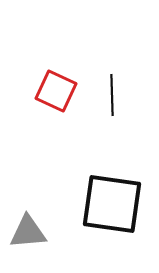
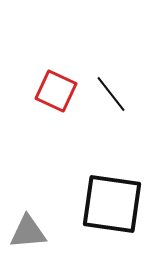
black line: moved 1 px left, 1 px up; rotated 36 degrees counterclockwise
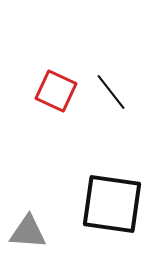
black line: moved 2 px up
gray triangle: rotated 9 degrees clockwise
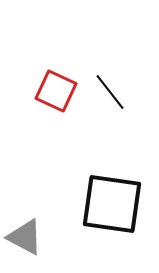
black line: moved 1 px left
gray triangle: moved 3 px left, 5 px down; rotated 24 degrees clockwise
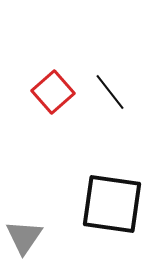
red square: moved 3 px left, 1 px down; rotated 24 degrees clockwise
gray triangle: moved 1 px left; rotated 36 degrees clockwise
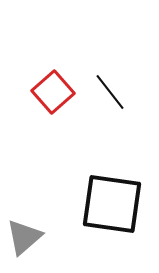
gray triangle: rotated 15 degrees clockwise
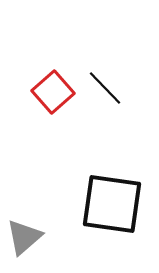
black line: moved 5 px left, 4 px up; rotated 6 degrees counterclockwise
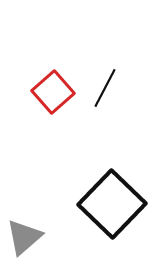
black line: rotated 72 degrees clockwise
black square: rotated 36 degrees clockwise
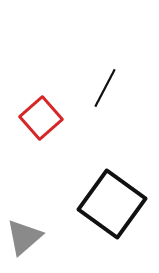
red square: moved 12 px left, 26 px down
black square: rotated 8 degrees counterclockwise
